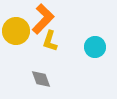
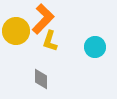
gray diamond: rotated 20 degrees clockwise
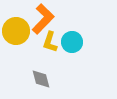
yellow L-shape: moved 1 px down
cyan circle: moved 23 px left, 5 px up
gray diamond: rotated 15 degrees counterclockwise
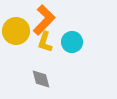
orange L-shape: moved 1 px right, 1 px down
yellow L-shape: moved 5 px left
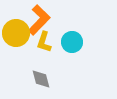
orange L-shape: moved 5 px left
yellow circle: moved 2 px down
yellow L-shape: moved 1 px left
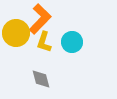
orange L-shape: moved 1 px right, 1 px up
